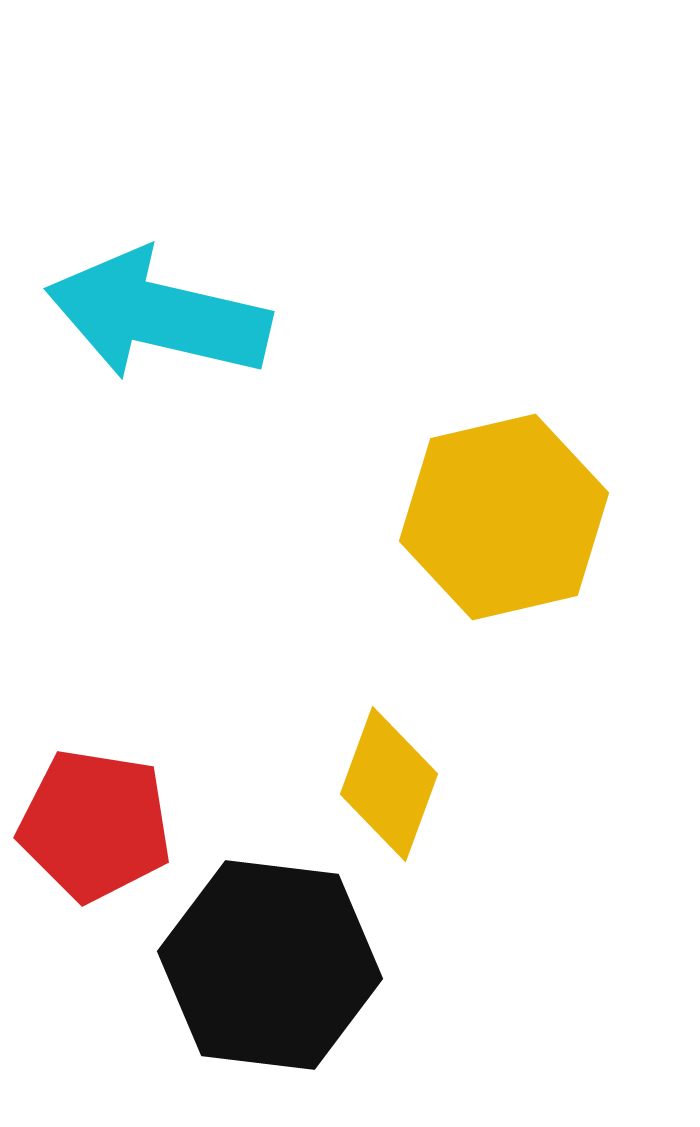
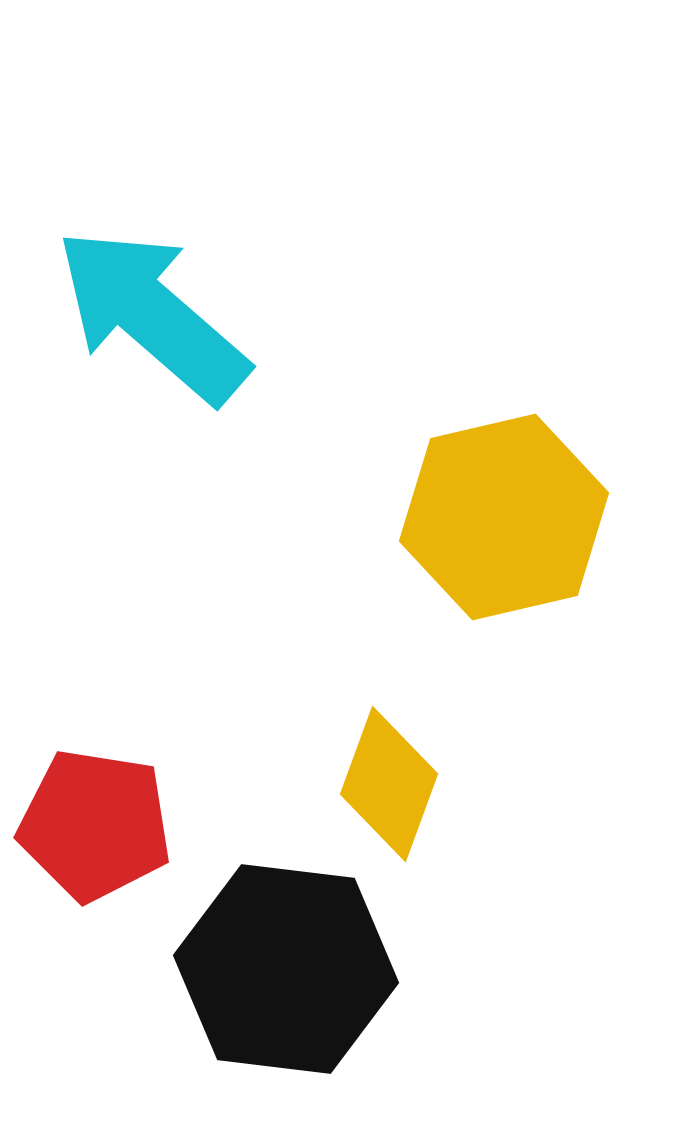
cyan arrow: moved 6 px left; rotated 28 degrees clockwise
black hexagon: moved 16 px right, 4 px down
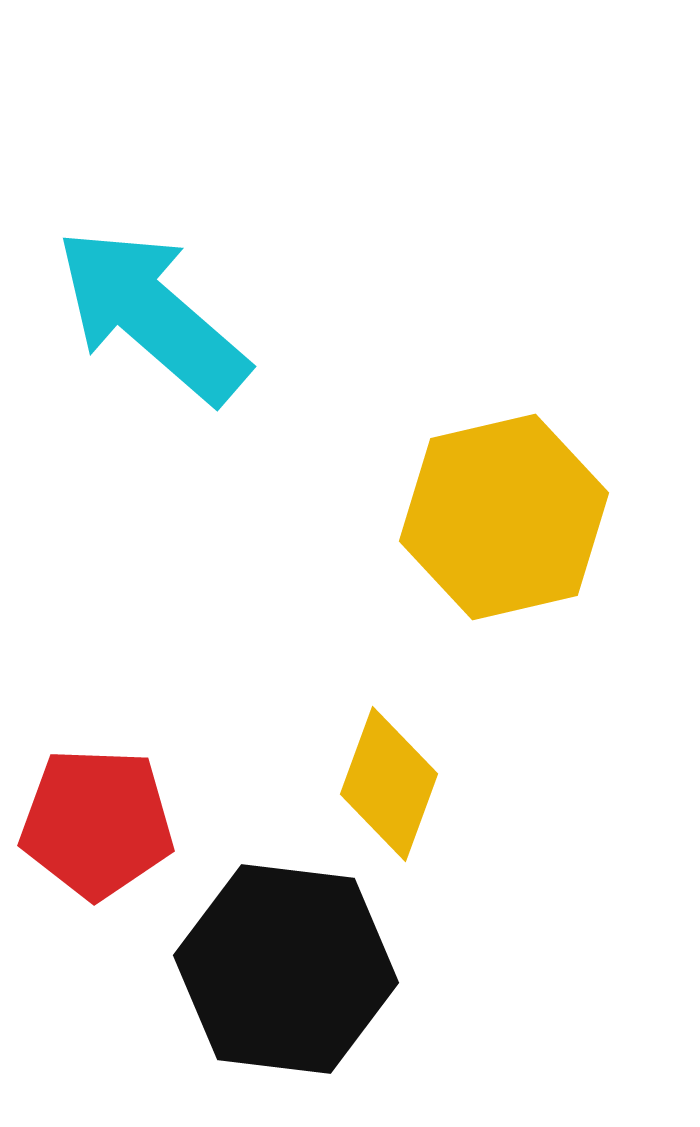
red pentagon: moved 2 px right, 2 px up; rotated 7 degrees counterclockwise
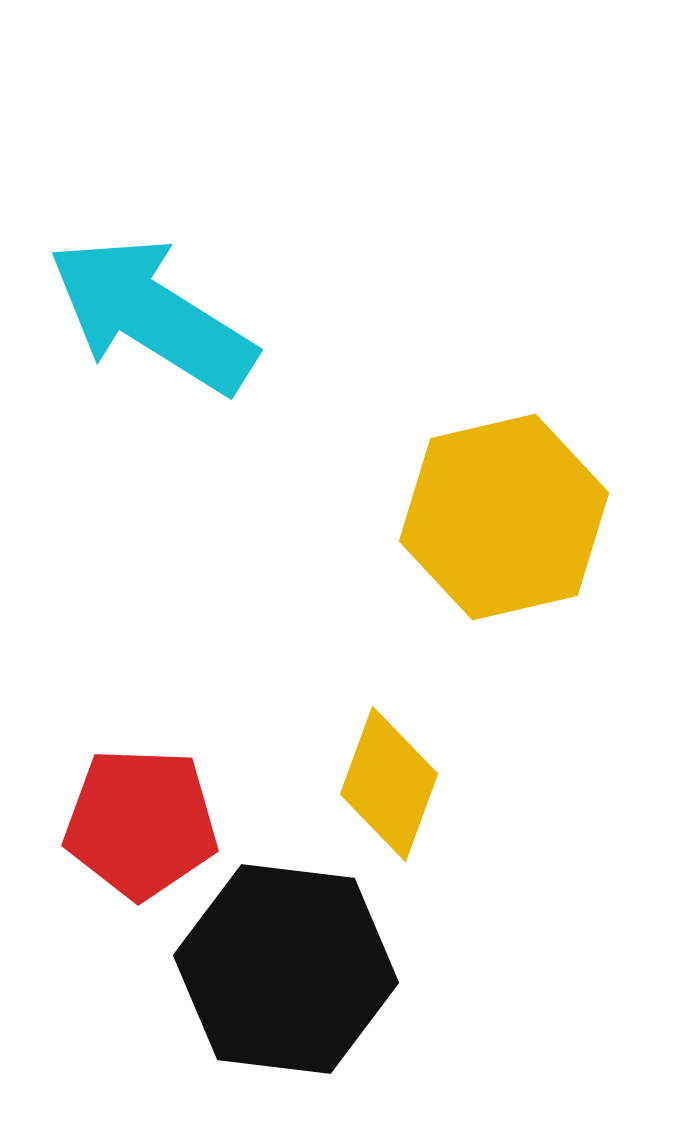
cyan arrow: rotated 9 degrees counterclockwise
red pentagon: moved 44 px right
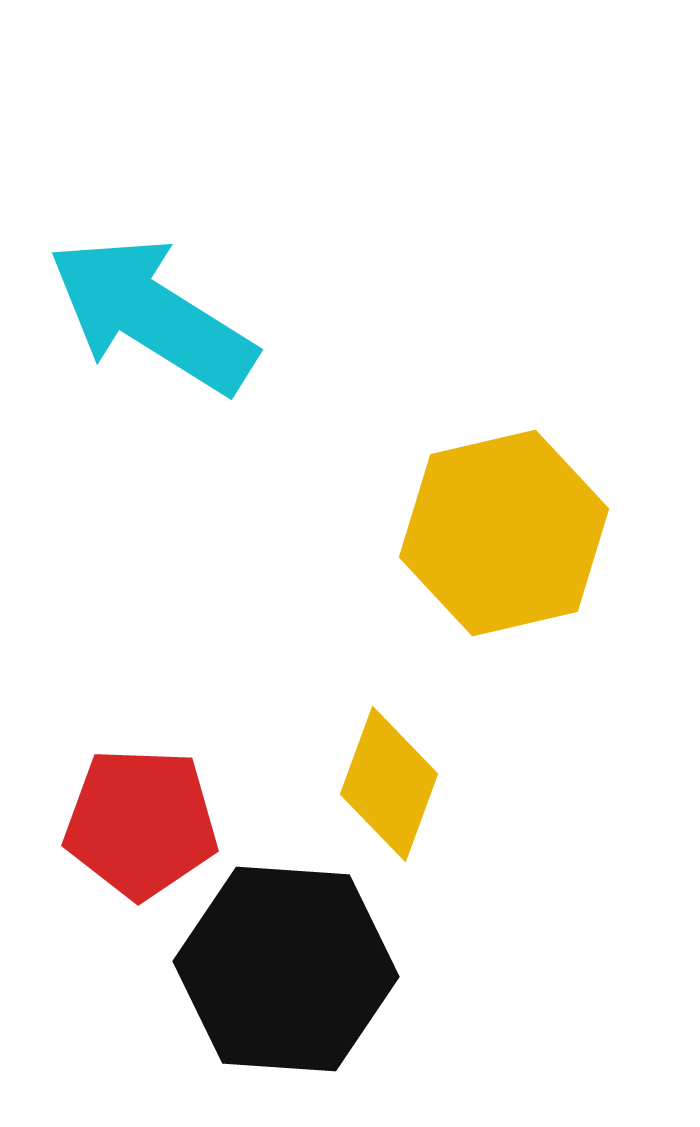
yellow hexagon: moved 16 px down
black hexagon: rotated 3 degrees counterclockwise
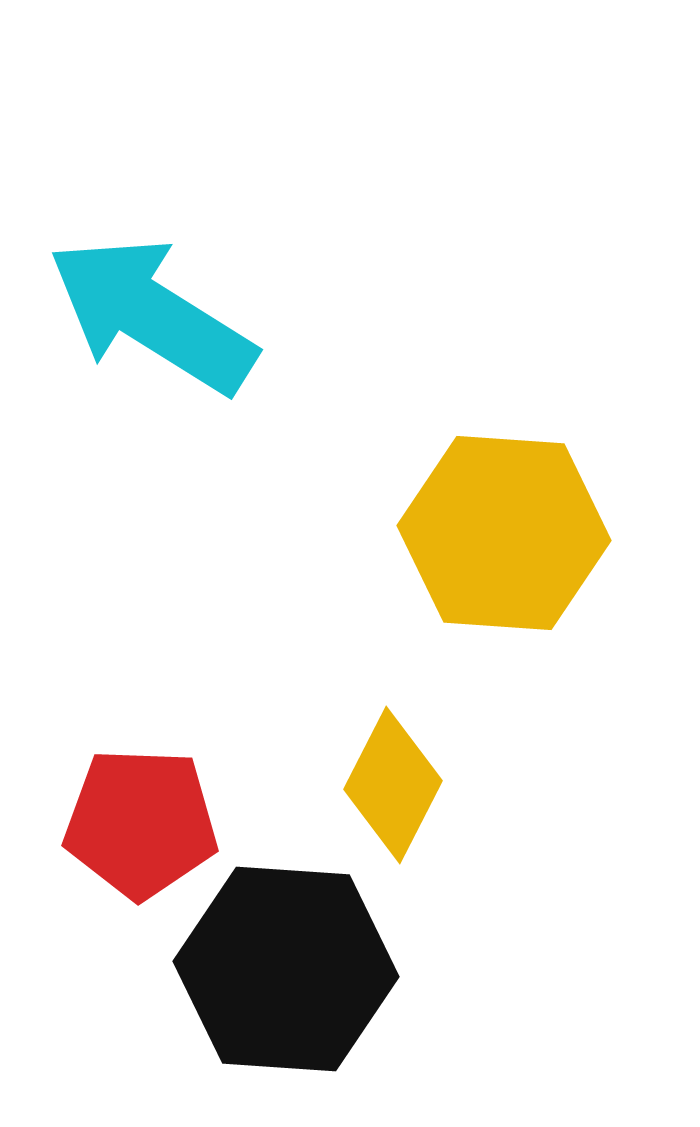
yellow hexagon: rotated 17 degrees clockwise
yellow diamond: moved 4 px right, 1 px down; rotated 7 degrees clockwise
